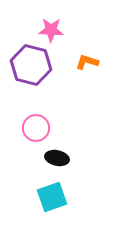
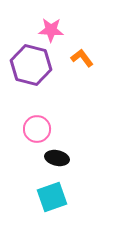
orange L-shape: moved 5 px left, 4 px up; rotated 35 degrees clockwise
pink circle: moved 1 px right, 1 px down
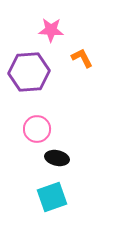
orange L-shape: rotated 10 degrees clockwise
purple hexagon: moved 2 px left, 7 px down; rotated 18 degrees counterclockwise
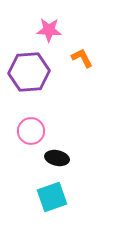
pink star: moved 2 px left
pink circle: moved 6 px left, 2 px down
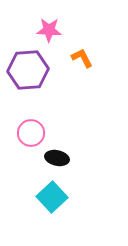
purple hexagon: moved 1 px left, 2 px up
pink circle: moved 2 px down
cyan square: rotated 24 degrees counterclockwise
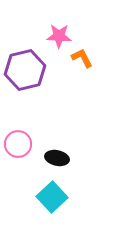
pink star: moved 10 px right, 6 px down
purple hexagon: moved 3 px left; rotated 9 degrees counterclockwise
pink circle: moved 13 px left, 11 px down
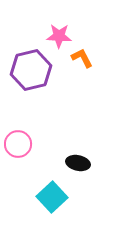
purple hexagon: moved 6 px right
black ellipse: moved 21 px right, 5 px down
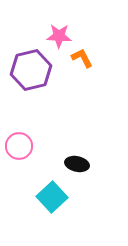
pink circle: moved 1 px right, 2 px down
black ellipse: moved 1 px left, 1 px down
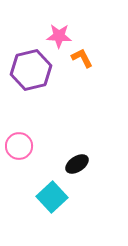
black ellipse: rotated 45 degrees counterclockwise
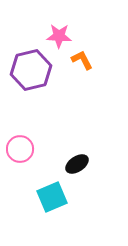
orange L-shape: moved 2 px down
pink circle: moved 1 px right, 3 px down
cyan square: rotated 20 degrees clockwise
